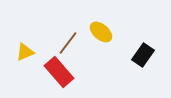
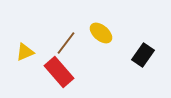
yellow ellipse: moved 1 px down
brown line: moved 2 px left
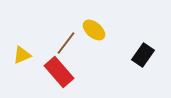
yellow ellipse: moved 7 px left, 3 px up
yellow triangle: moved 3 px left, 3 px down
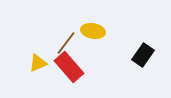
yellow ellipse: moved 1 px left, 1 px down; rotated 30 degrees counterclockwise
yellow triangle: moved 16 px right, 8 px down
red rectangle: moved 10 px right, 5 px up
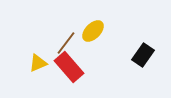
yellow ellipse: rotated 55 degrees counterclockwise
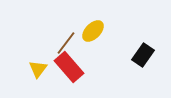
yellow triangle: moved 6 px down; rotated 30 degrees counterclockwise
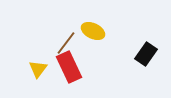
yellow ellipse: rotated 70 degrees clockwise
black rectangle: moved 3 px right, 1 px up
red rectangle: rotated 16 degrees clockwise
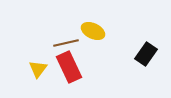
brown line: rotated 40 degrees clockwise
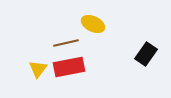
yellow ellipse: moved 7 px up
red rectangle: rotated 76 degrees counterclockwise
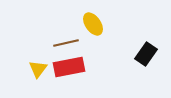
yellow ellipse: rotated 30 degrees clockwise
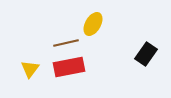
yellow ellipse: rotated 65 degrees clockwise
yellow triangle: moved 8 px left
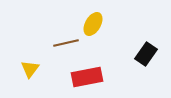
red rectangle: moved 18 px right, 10 px down
